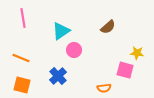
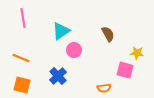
brown semicircle: moved 7 px down; rotated 77 degrees counterclockwise
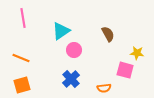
blue cross: moved 13 px right, 3 px down
orange square: rotated 30 degrees counterclockwise
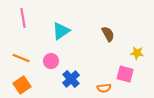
pink circle: moved 23 px left, 11 px down
pink square: moved 4 px down
orange square: rotated 18 degrees counterclockwise
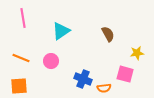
yellow star: rotated 16 degrees counterclockwise
blue cross: moved 12 px right; rotated 24 degrees counterclockwise
orange square: moved 3 px left, 1 px down; rotated 30 degrees clockwise
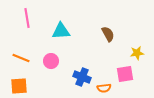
pink line: moved 4 px right
cyan triangle: rotated 30 degrees clockwise
pink square: rotated 24 degrees counterclockwise
blue cross: moved 1 px left, 2 px up
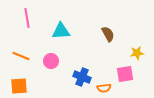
orange line: moved 2 px up
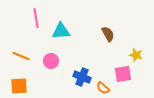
pink line: moved 9 px right
yellow star: moved 1 px left, 2 px down; rotated 24 degrees clockwise
pink square: moved 2 px left
orange semicircle: moved 1 px left; rotated 48 degrees clockwise
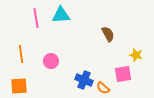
cyan triangle: moved 16 px up
orange line: moved 2 px up; rotated 60 degrees clockwise
blue cross: moved 2 px right, 3 px down
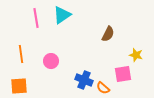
cyan triangle: moved 1 px right; rotated 30 degrees counterclockwise
brown semicircle: rotated 56 degrees clockwise
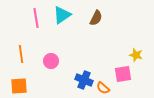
brown semicircle: moved 12 px left, 16 px up
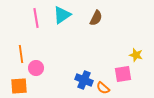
pink circle: moved 15 px left, 7 px down
